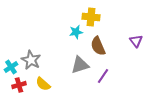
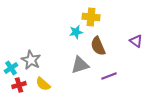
purple triangle: rotated 16 degrees counterclockwise
cyan cross: moved 1 px down
purple line: moved 6 px right; rotated 35 degrees clockwise
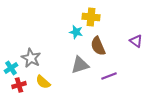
cyan star: rotated 24 degrees clockwise
gray star: moved 2 px up
yellow semicircle: moved 2 px up
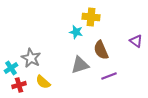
brown semicircle: moved 3 px right, 4 px down
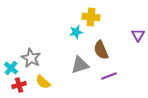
cyan star: rotated 24 degrees counterclockwise
purple triangle: moved 2 px right, 6 px up; rotated 24 degrees clockwise
cyan cross: rotated 16 degrees counterclockwise
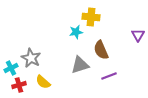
cyan cross: rotated 24 degrees clockwise
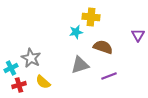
brown semicircle: moved 2 px right, 3 px up; rotated 132 degrees clockwise
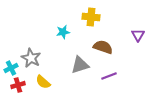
cyan star: moved 13 px left
red cross: moved 1 px left
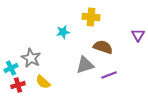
gray triangle: moved 5 px right
purple line: moved 1 px up
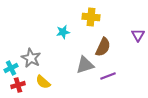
brown semicircle: rotated 96 degrees clockwise
purple line: moved 1 px left, 1 px down
